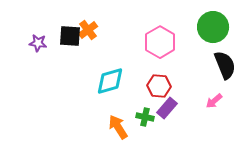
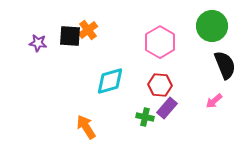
green circle: moved 1 px left, 1 px up
red hexagon: moved 1 px right, 1 px up
orange arrow: moved 32 px left
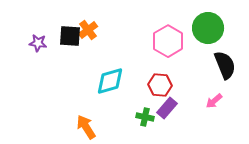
green circle: moved 4 px left, 2 px down
pink hexagon: moved 8 px right, 1 px up
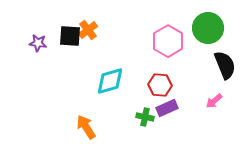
purple rectangle: rotated 25 degrees clockwise
